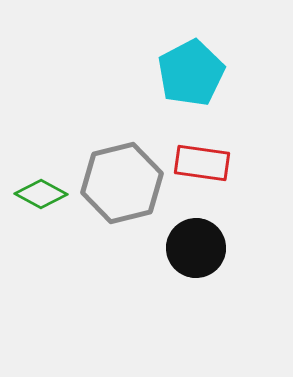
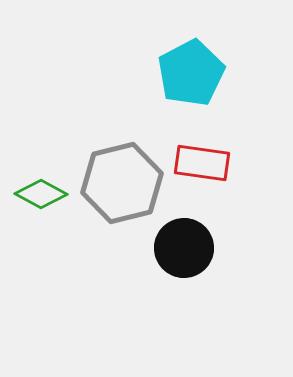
black circle: moved 12 px left
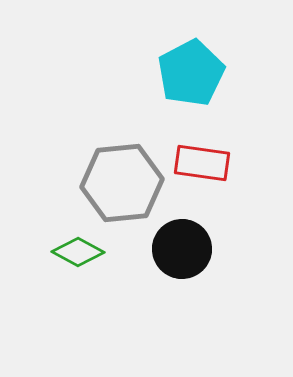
gray hexagon: rotated 8 degrees clockwise
green diamond: moved 37 px right, 58 px down
black circle: moved 2 px left, 1 px down
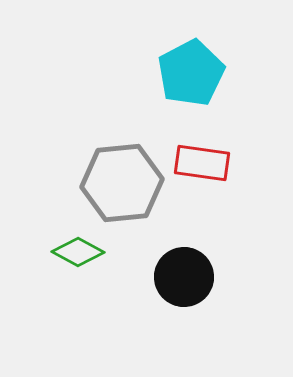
black circle: moved 2 px right, 28 px down
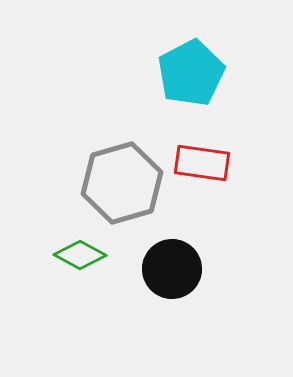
gray hexagon: rotated 10 degrees counterclockwise
green diamond: moved 2 px right, 3 px down
black circle: moved 12 px left, 8 px up
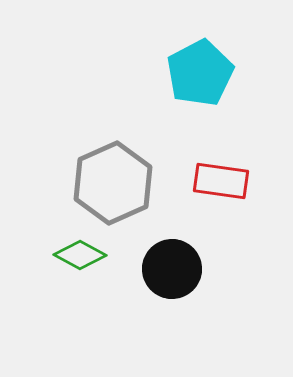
cyan pentagon: moved 9 px right
red rectangle: moved 19 px right, 18 px down
gray hexagon: moved 9 px left; rotated 8 degrees counterclockwise
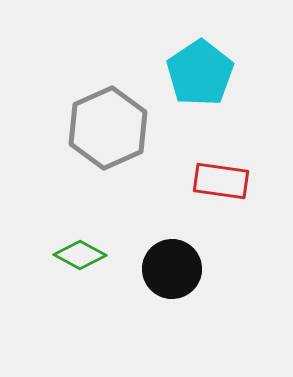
cyan pentagon: rotated 6 degrees counterclockwise
gray hexagon: moved 5 px left, 55 px up
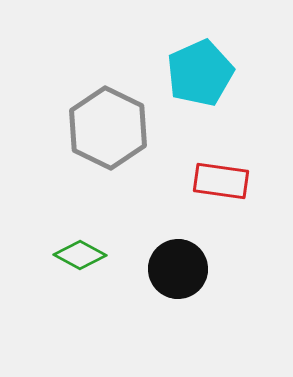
cyan pentagon: rotated 10 degrees clockwise
gray hexagon: rotated 10 degrees counterclockwise
black circle: moved 6 px right
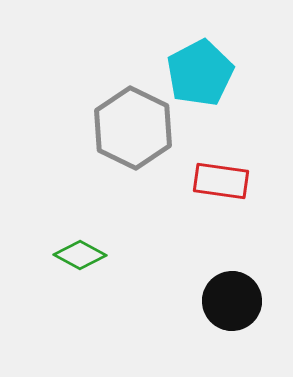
cyan pentagon: rotated 4 degrees counterclockwise
gray hexagon: moved 25 px right
black circle: moved 54 px right, 32 px down
